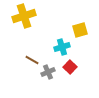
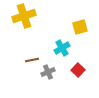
yellow square: moved 3 px up
cyan cross: moved 1 px down; rotated 14 degrees counterclockwise
brown line: rotated 40 degrees counterclockwise
red square: moved 8 px right, 3 px down
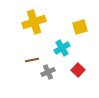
yellow cross: moved 10 px right, 6 px down
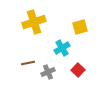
brown line: moved 4 px left, 3 px down
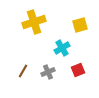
yellow square: moved 2 px up
brown line: moved 5 px left, 8 px down; rotated 48 degrees counterclockwise
red square: rotated 24 degrees clockwise
